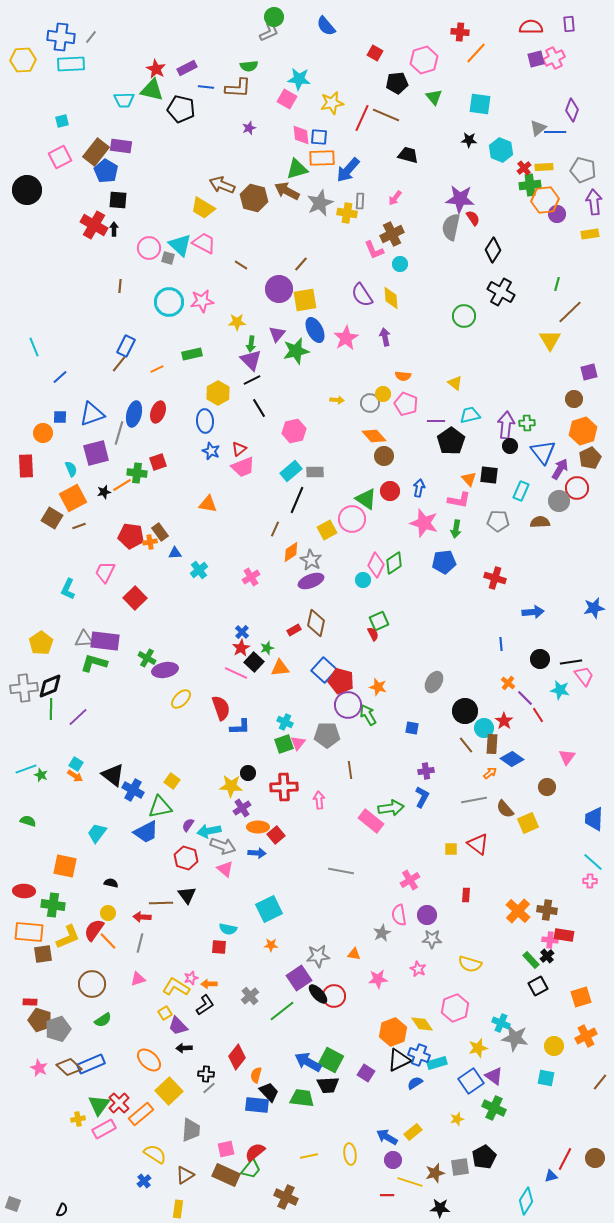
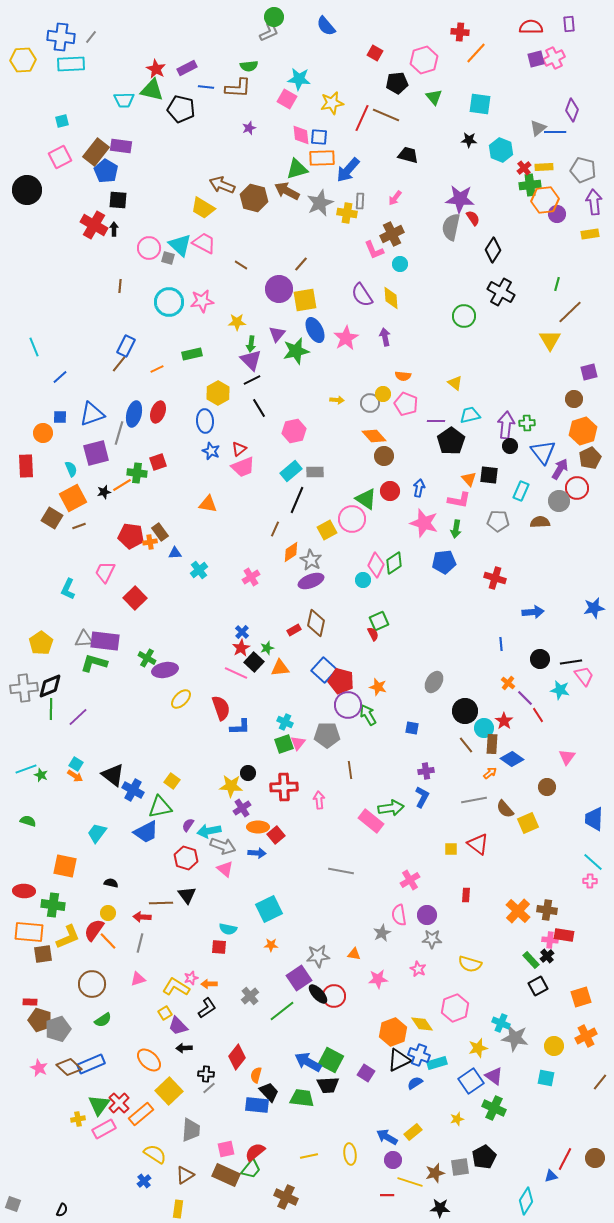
black L-shape at (205, 1005): moved 2 px right, 3 px down
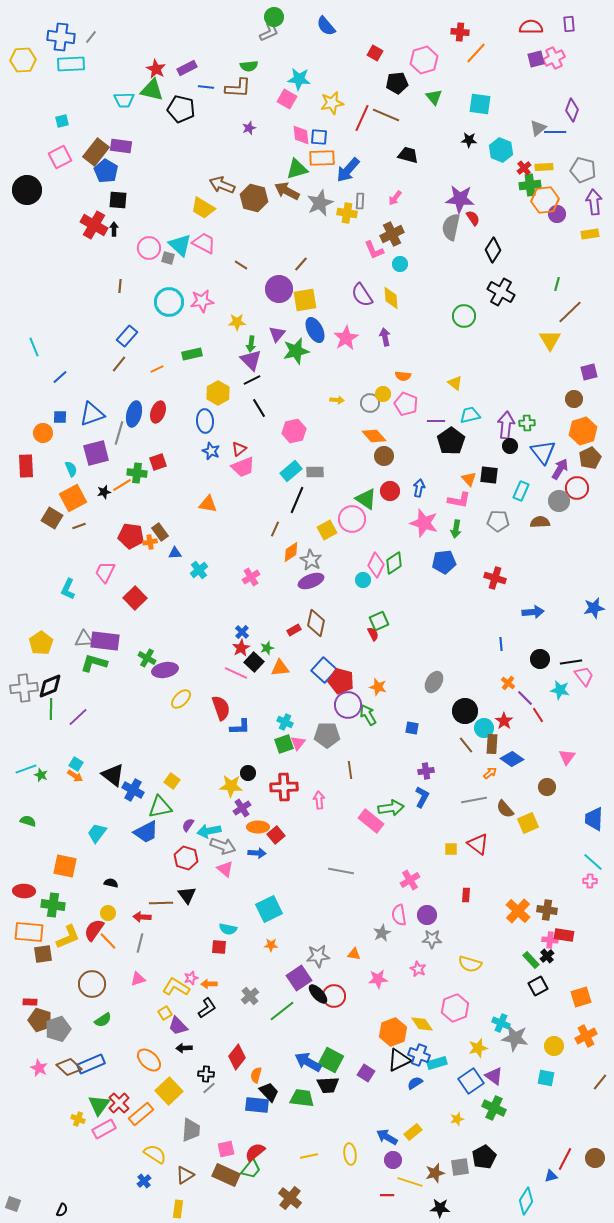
blue rectangle at (126, 346): moved 1 px right, 10 px up; rotated 15 degrees clockwise
yellow cross at (78, 1119): rotated 32 degrees clockwise
brown cross at (286, 1197): moved 4 px right, 1 px down; rotated 15 degrees clockwise
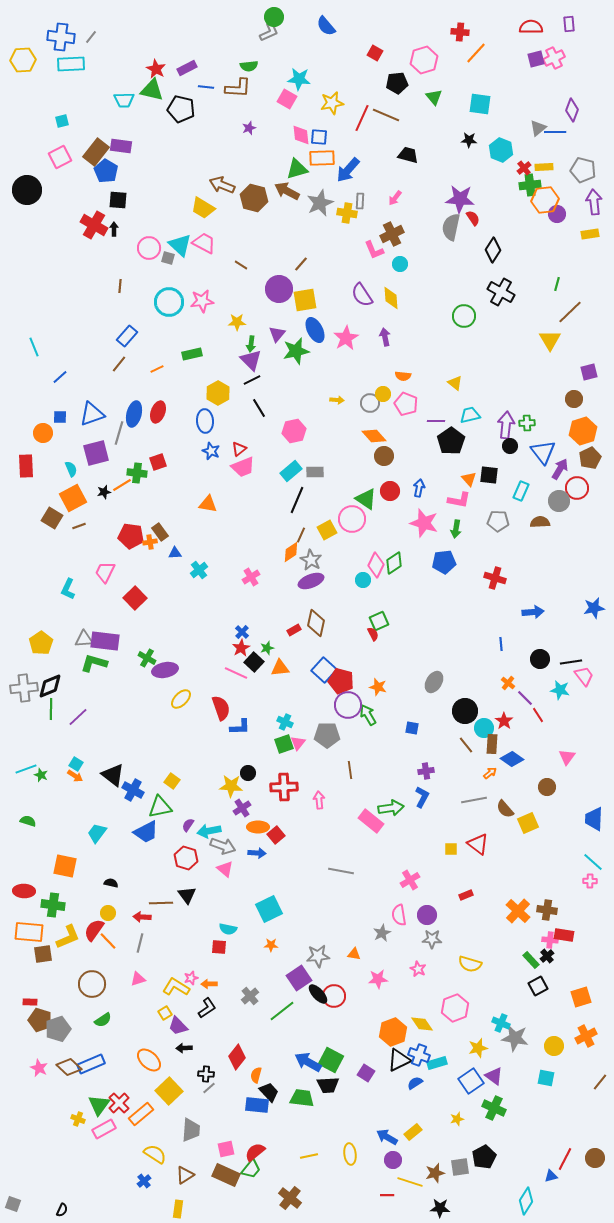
brown line at (275, 529): moved 26 px right, 6 px down
red rectangle at (466, 895): rotated 64 degrees clockwise
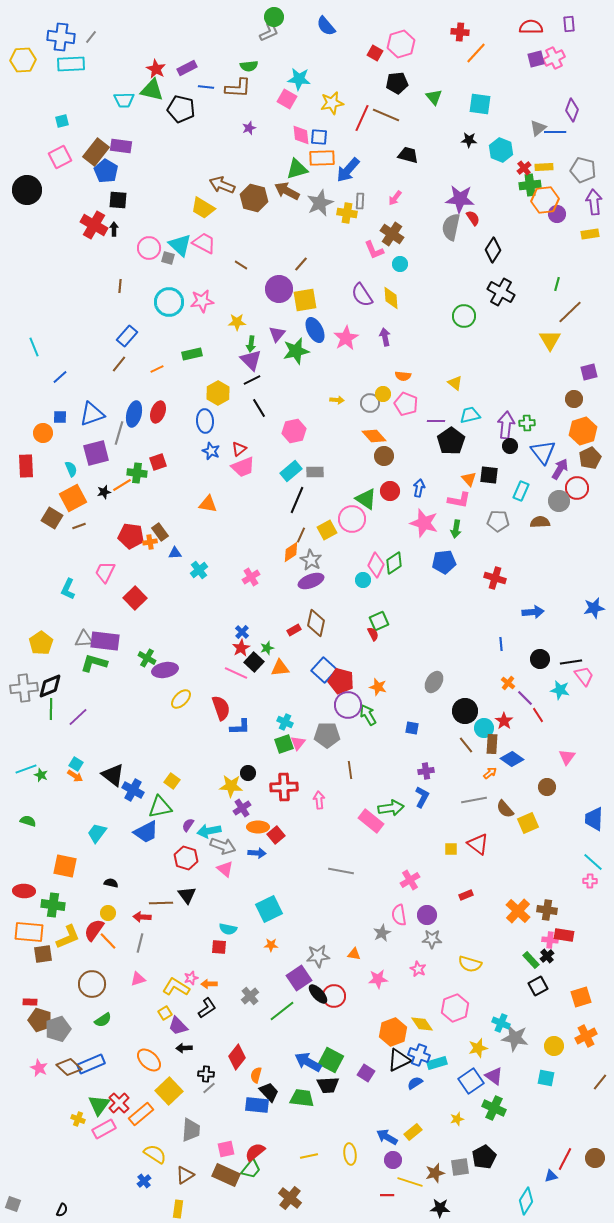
pink hexagon at (424, 60): moved 23 px left, 16 px up
brown cross at (392, 234): rotated 30 degrees counterclockwise
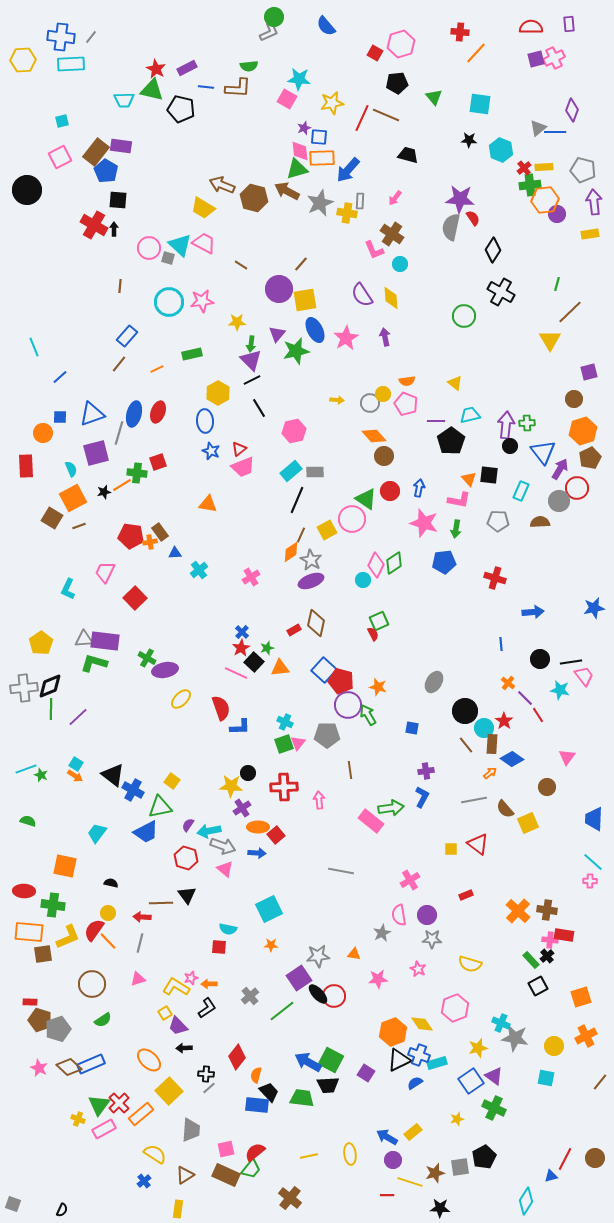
purple star at (249, 128): moved 55 px right
pink diamond at (301, 135): moved 1 px left, 16 px down
orange semicircle at (403, 376): moved 4 px right, 5 px down; rotated 14 degrees counterclockwise
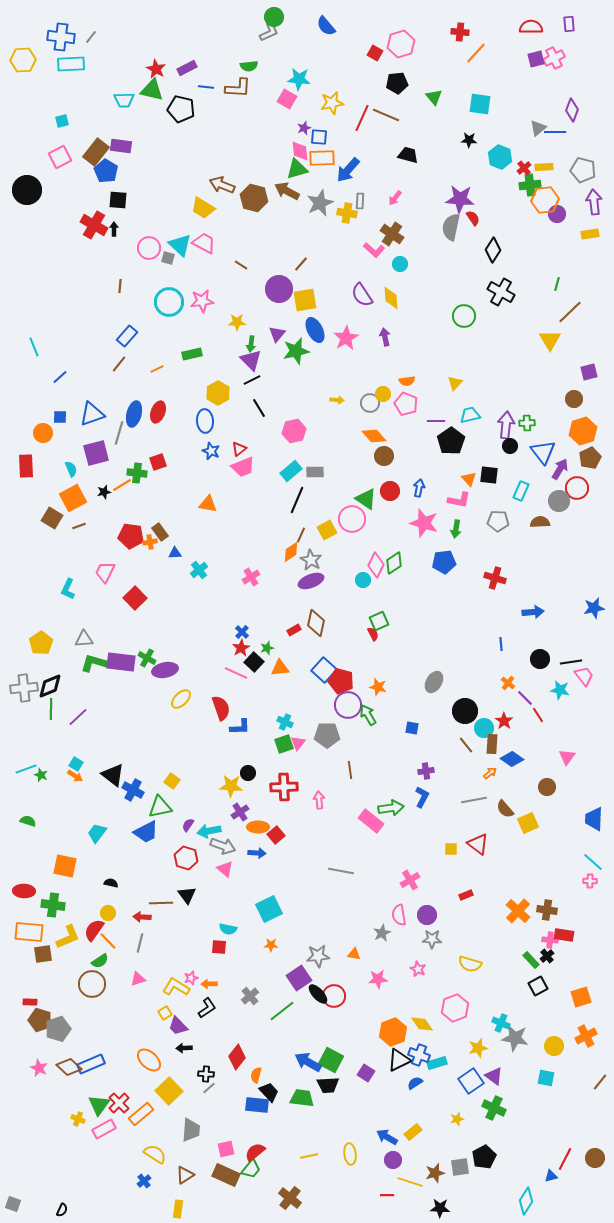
cyan hexagon at (501, 150): moved 1 px left, 7 px down
pink L-shape at (374, 250): rotated 25 degrees counterclockwise
yellow triangle at (455, 383): rotated 35 degrees clockwise
purple rectangle at (105, 641): moved 16 px right, 21 px down
purple cross at (242, 808): moved 2 px left, 4 px down
green semicircle at (103, 1020): moved 3 px left, 59 px up
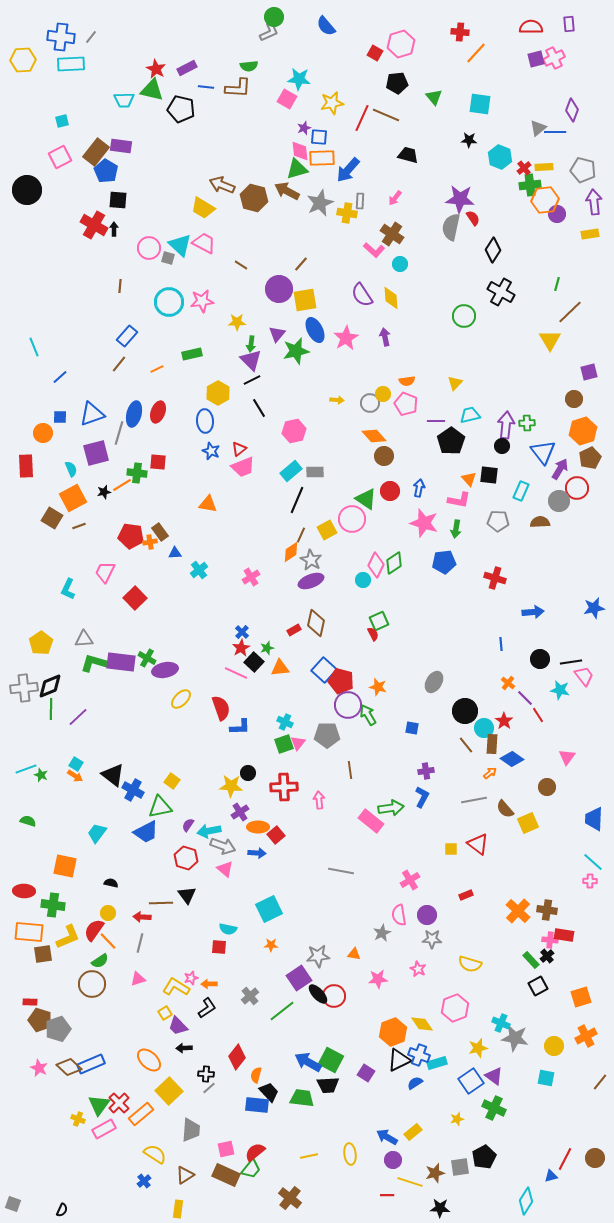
black circle at (510, 446): moved 8 px left
red square at (158, 462): rotated 24 degrees clockwise
